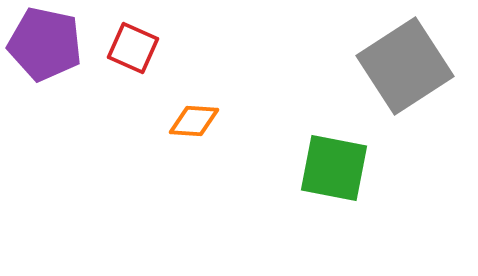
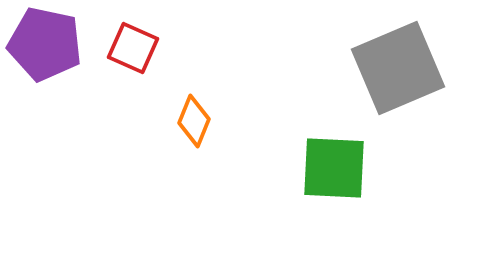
gray square: moved 7 px left, 2 px down; rotated 10 degrees clockwise
orange diamond: rotated 72 degrees counterclockwise
green square: rotated 8 degrees counterclockwise
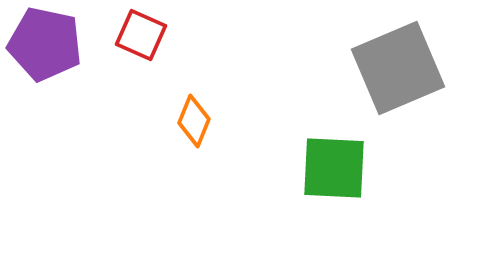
red square: moved 8 px right, 13 px up
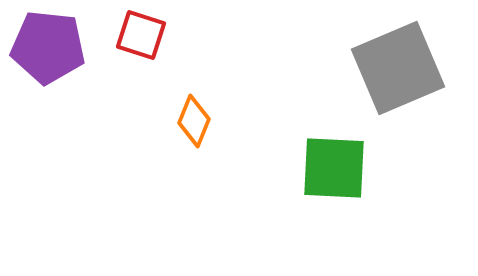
red square: rotated 6 degrees counterclockwise
purple pentagon: moved 3 px right, 3 px down; rotated 6 degrees counterclockwise
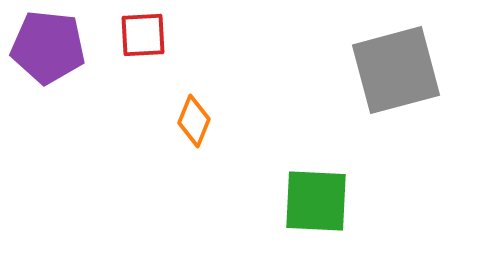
red square: moved 2 px right; rotated 21 degrees counterclockwise
gray square: moved 2 px left, 2 px down; rotated 8 degrees clockwise
green square: moved 18 px left, 33 px down
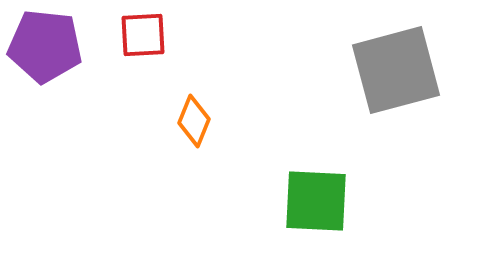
purple pentagon: moved 3 px left, 1 px up
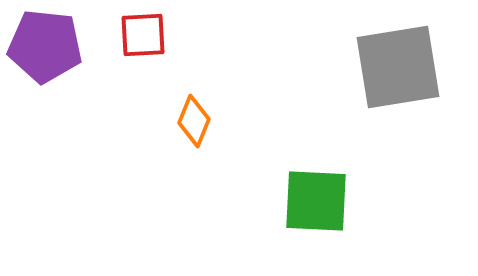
gray square: moved 2 px right, 3 px up; rotated 6 degrees clockwise
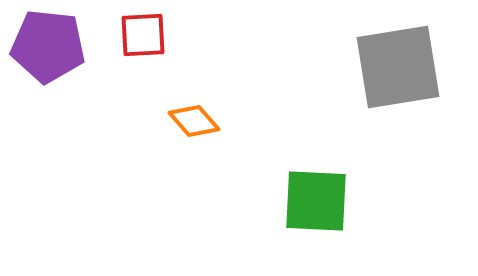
purple pentagon: moved 3 px right
orange diamond: rotated 63 degrees counterclockwise
